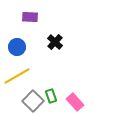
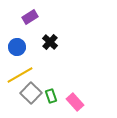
purple rectangle: rotated 35 degrees counterclockwise
black cross: moved 5 px left
yellow line: moved 3 px right, 1 px up
gray square: moved 2 px left, 8 px up
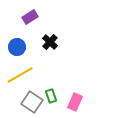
gray square: moved 1 px right, 9 px down; rotated 10 degrees counterclockwise
pink rectangle: rotated 66 degrees clockwise
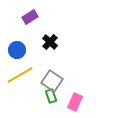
blue circle: moved 3 px down
gray square: moved 20 px right, 21 px up
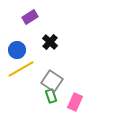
yellow line: moved 1 px right, 6 px up
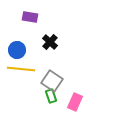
purple rectangle: rotated 42 degrees clockwise
yellow line: rotated 36 degrees clockwise
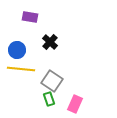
green rectangle: moved 2 px left, 3 px down
pink rectangle: moved 2 px down
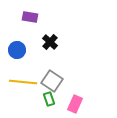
yellow line: moved 2 px right, 13 px down
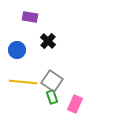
black cross: moved 2 px left, 1 px up
green rectangle: moved 3 px right, 2 px up
